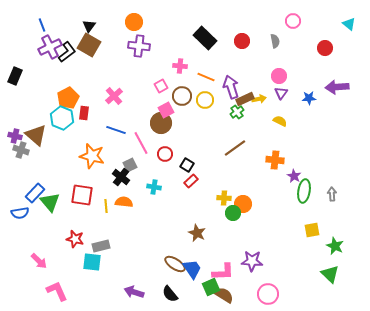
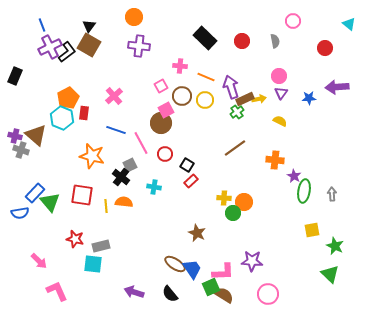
orange circle at (134, 22): moved 5 px up
orange circle at (243, 204): moved 1 px right, 2 px up
cyan square at (92, 262): moved 1 px right, 2 px down
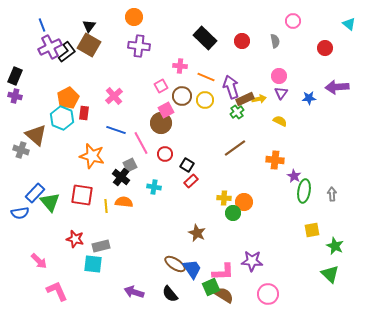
purple cross at (15, 136): moved 40 px up
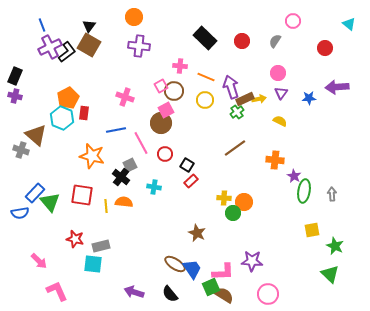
gray semicircle at (275, 41): rotated 136 degrees counterclockwise
pink circle at (279, 76): moved 1 px left, 3 px up
pink cross at (114, 96): moved 11 px right, 1 px down; rotated 30 degrees counterclockwise
brown circle at (182, 96): moved 8 px left, 5 px up
blue line at (116, 130): rotated 30 degrees counterclockwise
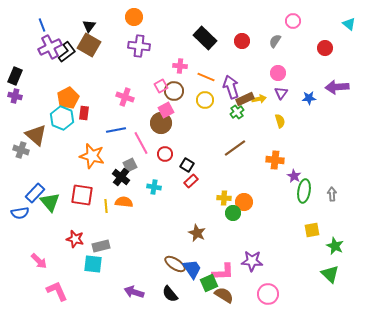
yellow semicircle at (280, 121): rotated 48 degrees clockwise
green square at (211, 287): moved 2 px left, 4 px up
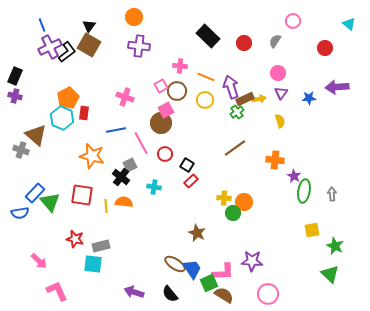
black rectangle at (205, 38): moved 3 px right, 2 px up
red circle at (242, 41): moved 2 px right, 2 px down
brown circle at (174, 91): moved 3 px right
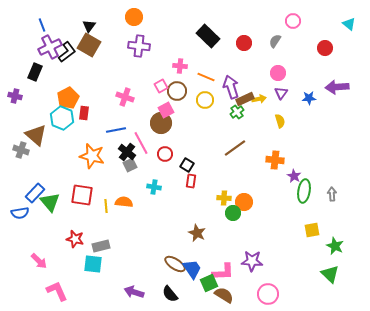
black rectangle at (15, 76): moved 20 px right, 4 px up
black cross at (121, 177): moved 6 px right, 25 px up
red rectangle at (191, 181): rotated 40 degrees counterclockwise
